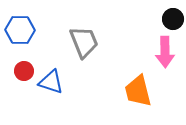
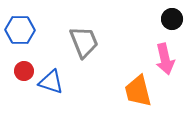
black circle: moved 1 px left
pink arrow: moved 7 px down; rotated 12 degrees counterclockwise
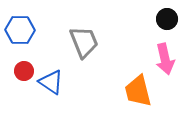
black circle: moved 5 px left
blue triangle: rotated 16 degrees clockwise
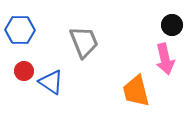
black circle: moved 5 px right, 6 px down
orange trapezoid: moved 2 px left
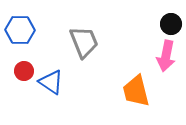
black circle: moved 1 px left, 1 px up
pink arrow: moved 1 px right, 3 px up; rotated 24 degrees clockwise
